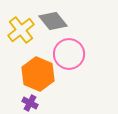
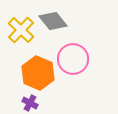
yellow cross: rotated 8 degrees counterclockwise
pink circle: moved 4 px right, 5 px down
orange hexagon: moved 1 px up
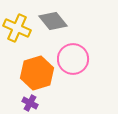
yellow cross: moved 4 px left, 2 px up; rotated 20 degrees counterclockwise
orange hexagon: moved 1 px left; rotated 20 degrees clockwise
